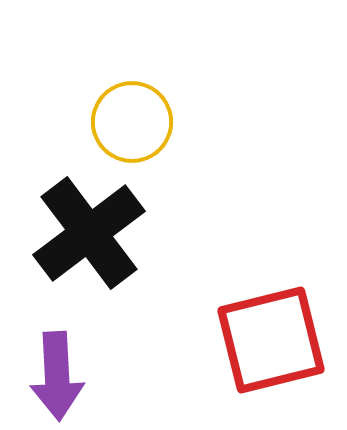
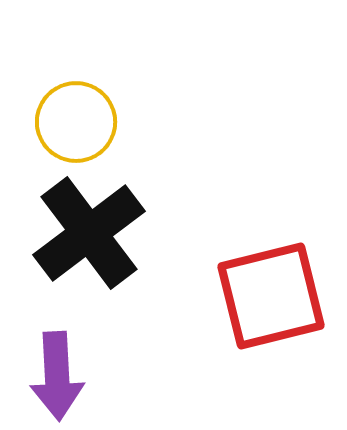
yellow circle: moved 56 px left
red square: moved 44 px up
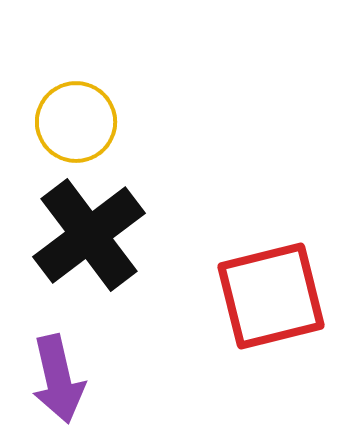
black cross: moved 2 px down
purple arrow: moved 1 px right, 3 px down; rotated 10 degrees counterclockwise
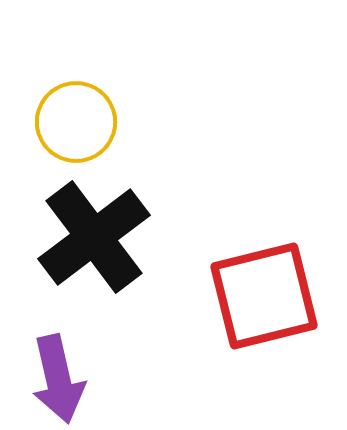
black cross: moved 5 px right, 2 px down
red square: moved 7 px left
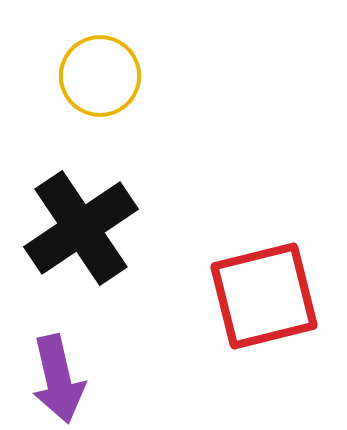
yellow circle: moved 24 px right, 46 px up
black cross: moved 13 px left, 9 px up; rotated 3 degrees clockwise
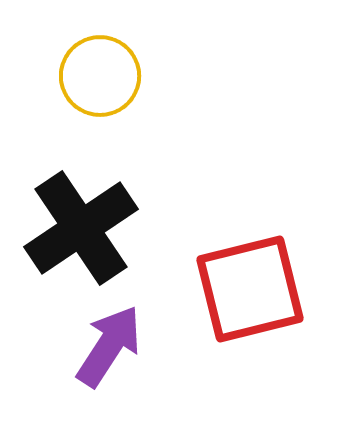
red square: moved 14 px left, 7 px up
purple arrow: moved 51 px right, 33 px up; rotated 134 degrees counterclockwise
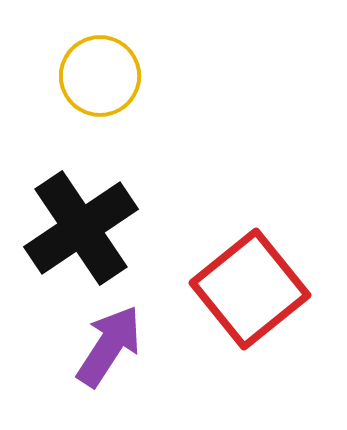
red square: rotated 25 degrees counterclockwise
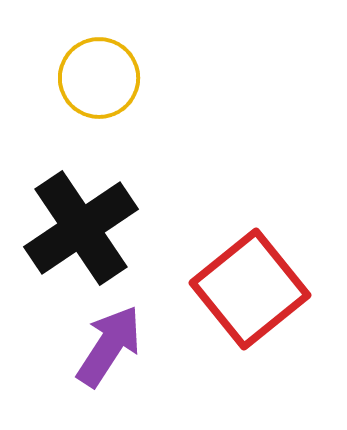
yellow circle: moved 1 px left, 2 px down
